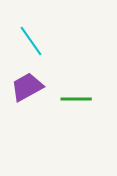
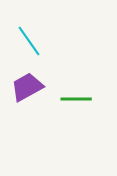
cyan line: moved 2 px left
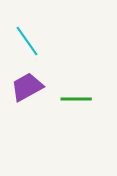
cyan line: moved 2 px left
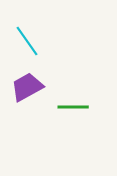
green line: moved 3 px left, 8 px down
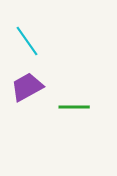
green line: moved 1 px right
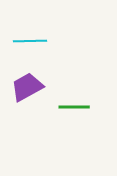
cyan line: moved 3 px right; rotated 56 degrees counterclockwise
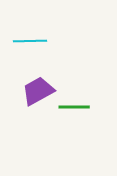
purple trapezoid: moved 11 px right, 4 px down
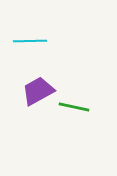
green line: rotated 12 degrees clockwise
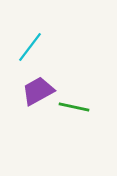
cyan line: moved 6 px down; rotated 52 degrees counterclockwise
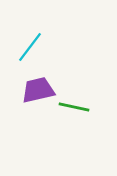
purple trapezoid: moved 1 px up; rotated 16 degrees clockwise
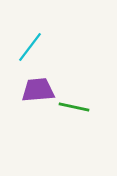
purple trapezoid: rotated 8 degrees clockwise
